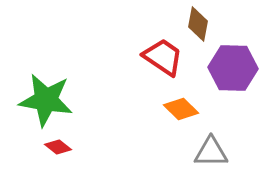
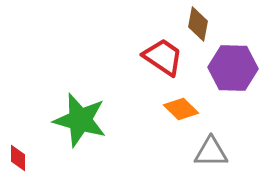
green star: moved 34 px right, 20 px down; rotated 6 degrees clockwise
red diamond: moved 40 px left, 11 px down; rotated 52 degrees clockwise
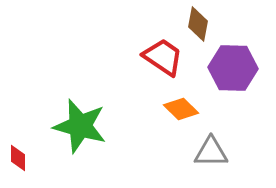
green star: moved 6 px down
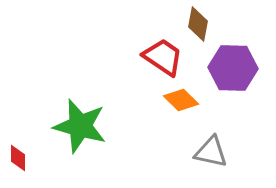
orange diamond: moved 9 px up
gray triangle: rotated 12 degrees clockwise
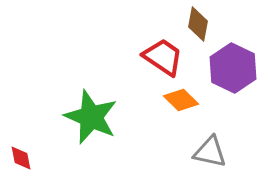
purple hexagon: rotated 24 degrees clockwise
green star: moved 11 px right, 9 px up; rotated 8 degrees clockwise
gray triangle: moved 1 px left
red diamond: moved 3 px right; rotated 12 degrees counterclockwise
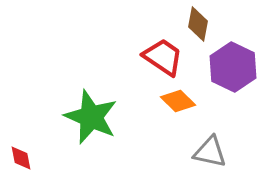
purple hexagon: moved 1 px up
orange diamond: moved 3 px left, 1 px down
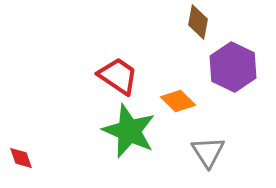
brown diamond: moved 2 px up
red trapezoid: moved 45 px left, 19 px down
green star: moved 38 px right, 14 px down
gray triangle: moved 2 px left; rotated 45 degrees clockwise
red diamond: rotated 8 degrees counterclockwise
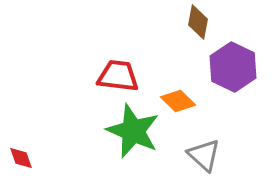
red trapezoid: rotated 27 degrees counterclockwise
green star: moved 4 px right
gray triangle: moved 4 px left, 3 px down; rotated 15 degrees counterclockwise
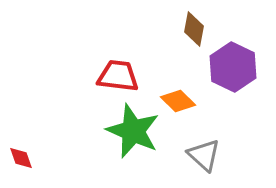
brown diamond: moved 4 px left, 7 px down
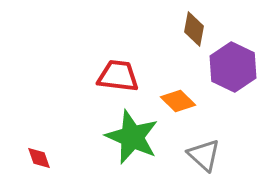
green star: moved 1 px left, 6 px down
red diamond: moved 18 px right
